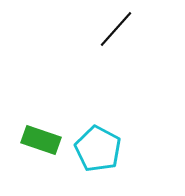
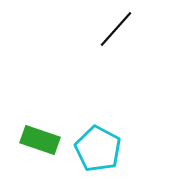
green rectangle: moved 1 px left
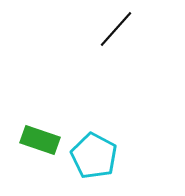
cyan pentagon: moved 4 px left, 7 px down
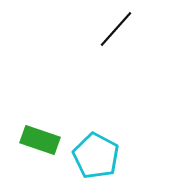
cyan pentagon: moved 2 px right
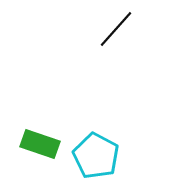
green rectangle: moved 4 px down
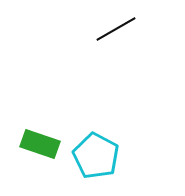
black line: rotated 18 degrees clockwise
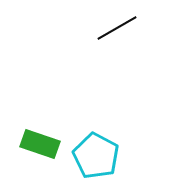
black line: moved 1 px right, 1 px up
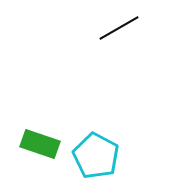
black line: moved 2 px right
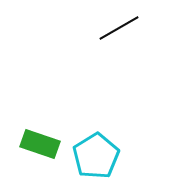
cyan pentagon: rotated 12 degrees clockwise
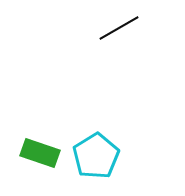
green rectangle: moved 9 px down
